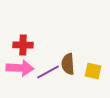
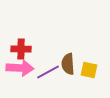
red cross: moved 2 px left, 4 px down
yellow square: moved 4 px left, 1 px up
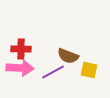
brown semicircle: moved 8 px up; rotated 65 degrees counterclockwise
purple line: moved 5 px right
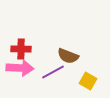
yellow square: moved 1 px left, 11 px down; rotated 18 degrees clockwise
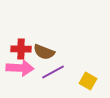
brown semicircle: moved 24 px left, 4 px up
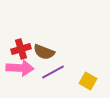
red cross: rotated 18 degrees counterclockwise
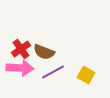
red cross: rotated 18 degrees counterclockwise
yellow square: moved 2 px left, 6 px up
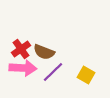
pink arrow: moved 3 px right
purple line: rotated 15 degrees counterclockwise
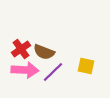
pink arrow: moved 2 px right, 2 px down
yellow square: moved 9 px up; rotated 18 degrees counterclockwise
